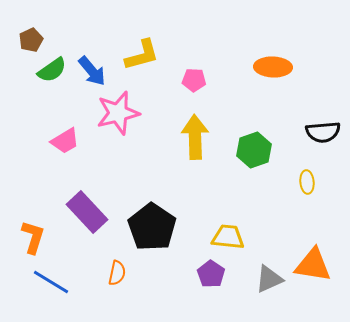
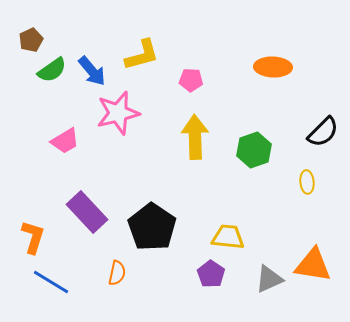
pink pentagon: moved 3 px left
black semicircle: rotated 40 degrees counterclockwise
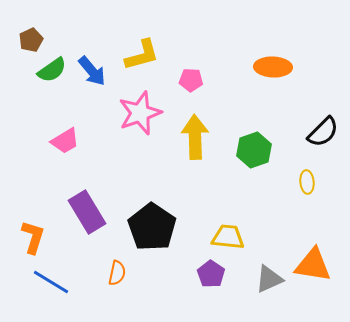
pink star: moved 22 px right; rotated 6 degrees counterclockwise
purple rectangle: rotated 12 degrees clockwise
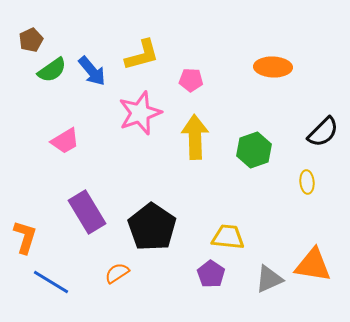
orange L-shape: moved 8 px left
orange semicircle: rotated 135 degrees counterclockwise
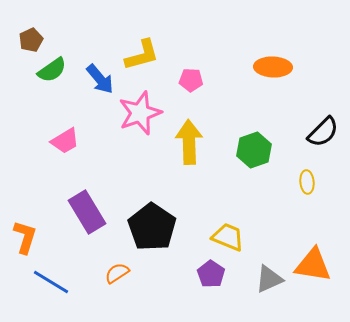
blue arrow: moved 8 px right, 8 px down
yellow arrow: moved 6 px left, 5 px down
yellow trapezoid: rotated 16 degrees clockwise
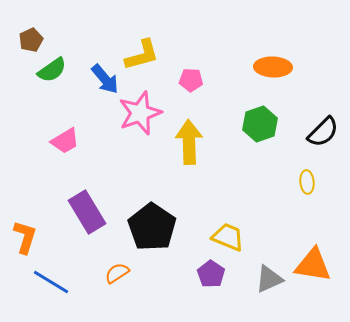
blue arrow: moved 5 px right
green hexagon: moved 6 px right, 26 px up
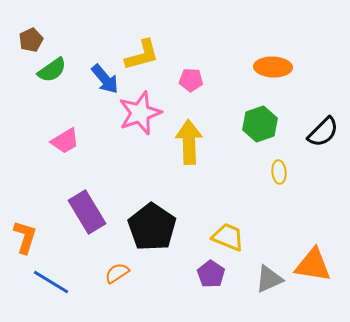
yellow ellipse: moved 28 px left, 10 px up
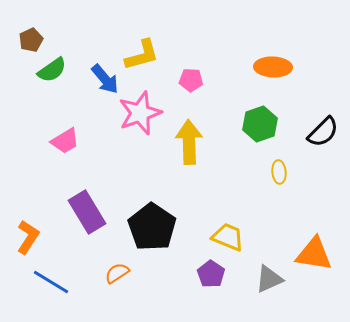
orange L-shape: moved 3 px right; rotated 16 degrees clockwise
orange triangle: moved 1 px right, 11 px up
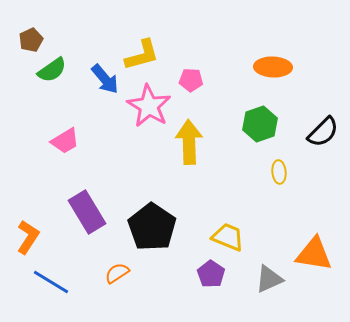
pink star: moved 9 px right, 7 px up; rotated 21 degrees counterclockwise
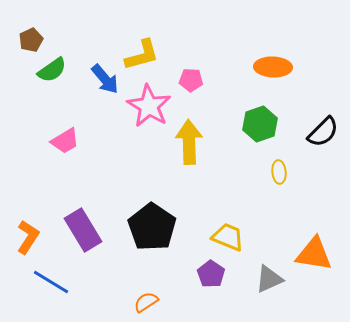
purple rectangle: moved 4 px left, 18 px down
orange semicircle: moved 29 px right, 29 px down
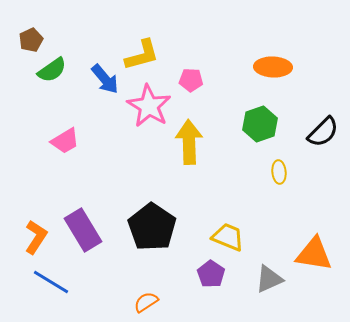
orange L-shape: moved 8 px right
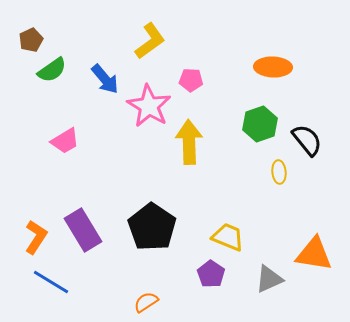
yellow L-shape: moved 8 px right, 14 px up; rotated 21 degrees counterclockwise
black semicircle: moved 16 px left, 8 px down; rotated 84 degrees counterclockwise
